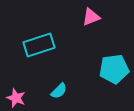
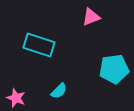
cyan rectangle: rotated 36 degrees clockwise
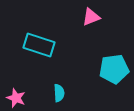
cyan semicircle: moved 2 px down; rotated 48 degrees counterclockwise
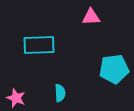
pink triangle: rotated 18 degrees clockwise
cyan rectangle: rotated 20 degrees counterclockwise
cyan semicircle: moved 1 px right
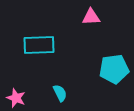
cyan semicircle: rotated 24 degrees counterclockwise
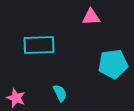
cyan pentagon: moved 1 px left, 5 px up
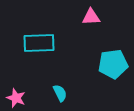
cyan rectangle: moved 2 px up
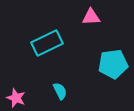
cyan rectangle: moved 8 px right; rotated 24 degrees counterclockwise
cyan semicircle: moved 2 px up
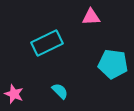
cyan pentagon: rotated 16 degrees clockwise
cyan semicircle: rotated 18 degrees counterclockwise
pink star: moved 2 px left, 4 px up
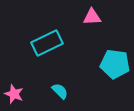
pink triangle: moved 1 px right
cyan pentagon: moved 2 px right
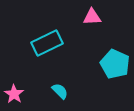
cyan pentagon: rotated 16 degrees clockwise
pink star: rotated 12 degrees clockwise
